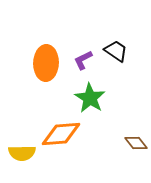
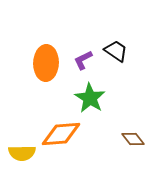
brown diamond: moved 3 px left, 4 px up
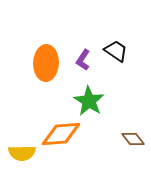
purple L-shape: rotated 30 degrees counterclockwise
green star: moved 1 px left, 3 px down
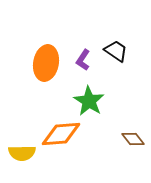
orange ellipse: rotated 8 degrees clockwise
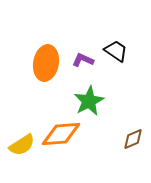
purple L-shape: rotated 80 degrees clockwise
green star: rotated 12 degrees clockwise
brown diamond: rotated 75 degrees counterclockwise
yellow semicircle: moved 8 px up; rotated 32 degrees counterclockwise
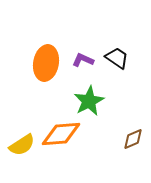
black trapezoid: moved 1 px right, 7 px down
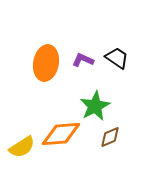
green star: moved 6 px right, 5 px down
brown diamond: moved 23 px left, 2 px up
yellow semicircle: moved 2 px down
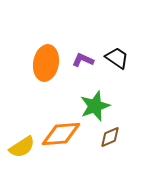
green star: rotated 8 degrees clockwise
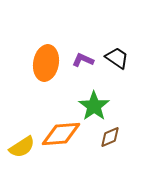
green star: moved 1 px left; rotated 16 degrees counterclockwise
